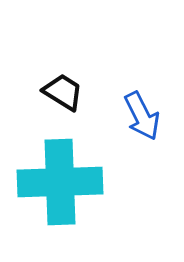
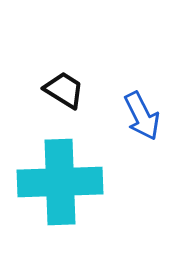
black trapezoid: moved 1 px right, 2 px up
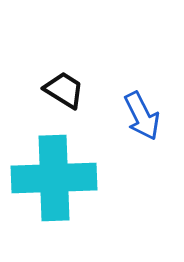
cyan cross: moved 6 px left, 4 px up
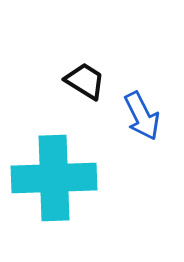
black trapezoid: moved 21 px right, 9 px up
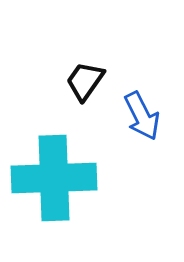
black trapezoid: rotated 87 degrees counterclockwise
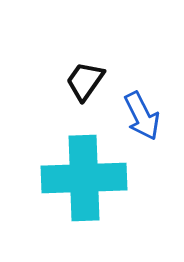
cyan cross: moved 30 px right
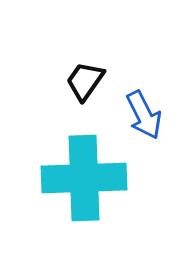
blue arrow: moved 2 px right, 1 px up
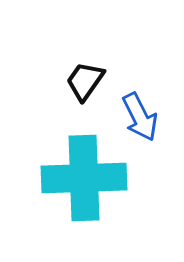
blue arrow: moved 4 px left, 2 px down
